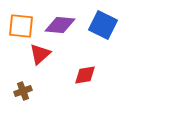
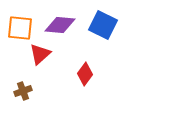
orange square: moved 1 px left, 2 px down
red diamond: moved 1 px up; rotated 45 degrees counterclockwise
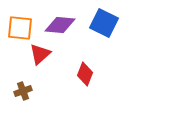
blue square: moved 1 px right, 2 px up
red diamond: rotated 15 degrees counterclockwise
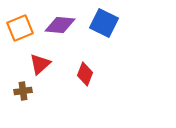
orange square: rotated 28 degrees counterclockwise
red triangle: moved 10 px down
brown cross: rotated 12 degrees clockwise
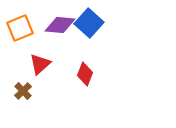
blue square: moved 15 px left; rotated 16 degrees clockwise
brown cross: rotated 36 degrees counterclockwise
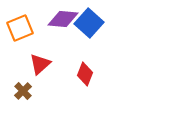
purple diamond: moved 3 px right, 6 px up
